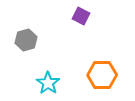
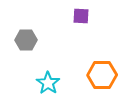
purple square: rotated 24 degrees counterclockwise
gray hexagon: rotated 15 degrees clockwise
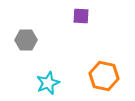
orange hexagon: moved 2 px right, 1 px down; rotated 12 degrees clockwise
cyan star: rotated 15 degrees clockwise
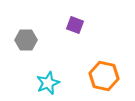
purple square: moved 6 px left, 9 px down; rotated 18 degrees clockwise
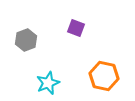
purple square: moved 1 px right, 3 px down
gray hexagon: rotated 20 degrees counterclockwise
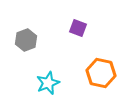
purple square: moved 2 px right
orange hexagon: moved 3 px left, 3 px up
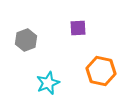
purple square: rotated 24 degrees counterclockwise
orange hexagon: moved 2 px up
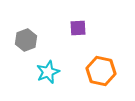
cyan star: moved 11 px up
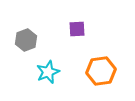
purple square: moved 1 px left, 1 px down
orange hexagon: rotated 20 degrees counterclockwise
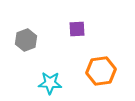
cyan star: moved 2 px right, 11 px down; rotated 25 degrees clockwise
